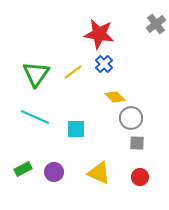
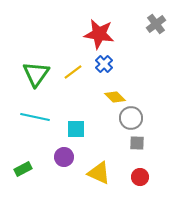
cyan line: rotated 12 degrees counterclockwise
purple circle: moved 10 px right, 15 px up
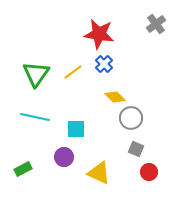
gray square: moved 1 px left, 6 px down; rotated 21 degrees clockwise
red circle: moved 9 px right, 5 px up
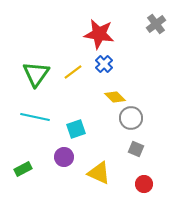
cyan square: rotated 18 degrees counterclockwise
red circle: moved 5 px left, 12 px down
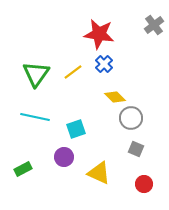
gray cross: moved 2 px left, 1 px down
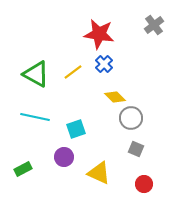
green triangle: rotated 36 degrees counterclockwise
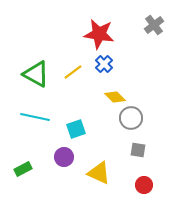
gray square: moved 2 px right, 1 px down; rotated 14 degrees counterclockwise
red circle: moved 1 px down
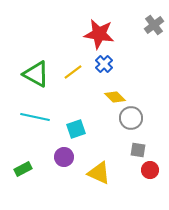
red circle: moved 6 px right, 15 px up
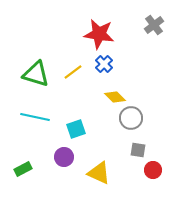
green triangle: rotated 12 degrees counterclockwise
red circle: moved 3 px right
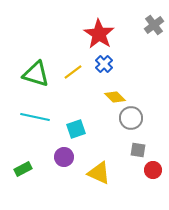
red star: rotated 24 degrees clockwise
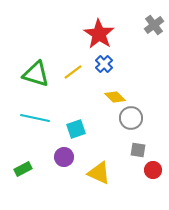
cyan line: moved 1 px down
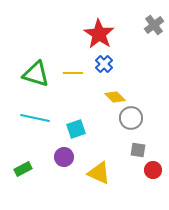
yellow line: moved 1 px down; rotated 36 degrees clockwise
